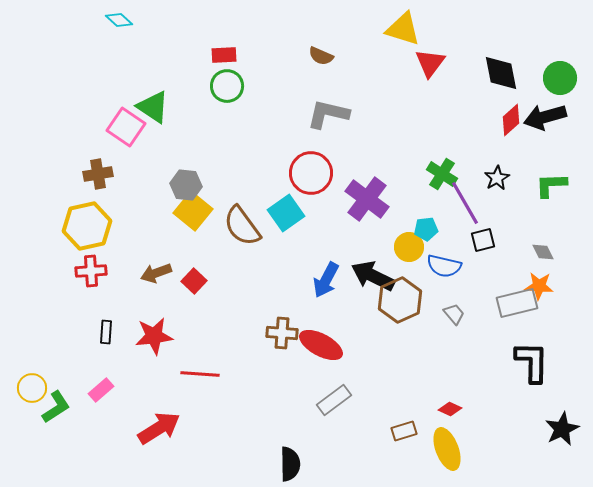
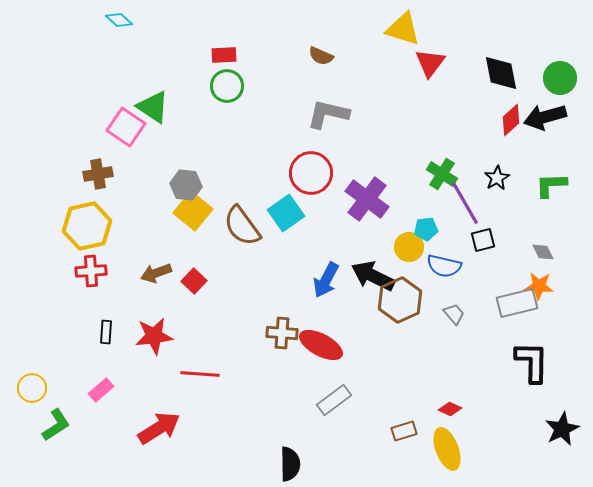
green L-shape at (56, 407): moved 18 px down
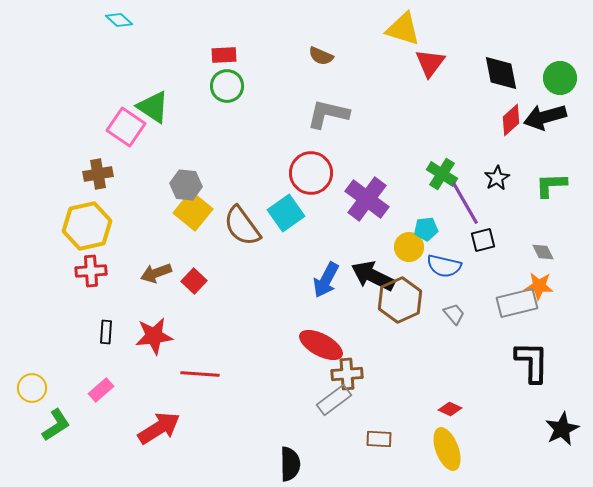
brown cross at (282, 333): moved 65 px right, 41 px down; rotated 8 degrees counterclockwise
brown rectangle at (404, 431): moved 25 px left, 8 px down; rotated 20 degrees clockwise
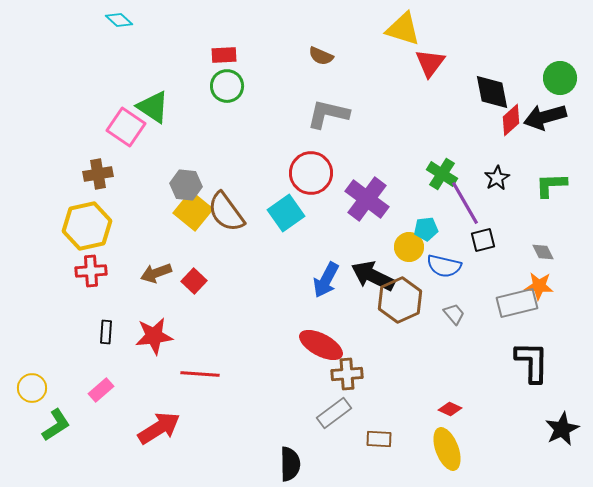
black diamond at (501, 73): moved 9 px left, 19 px down
brown semicircle at (242, 226): moved 16 px left, 14 px up
gray rectangle at (334, 400): moved 13 px down
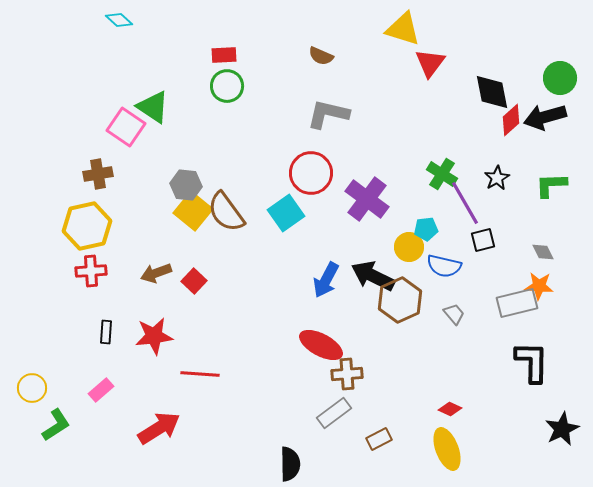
brown rectangle at (379, 439): rotated 30 degrees counterclockwise
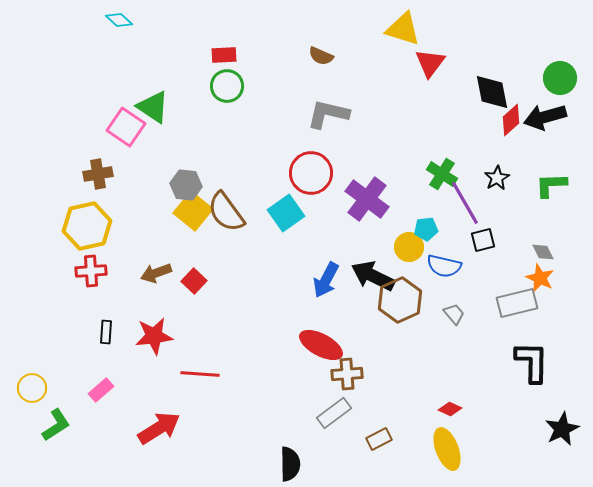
orange star at (539, 286): moved 1 px right, 8 px up; rotated 20 degrees clockwise
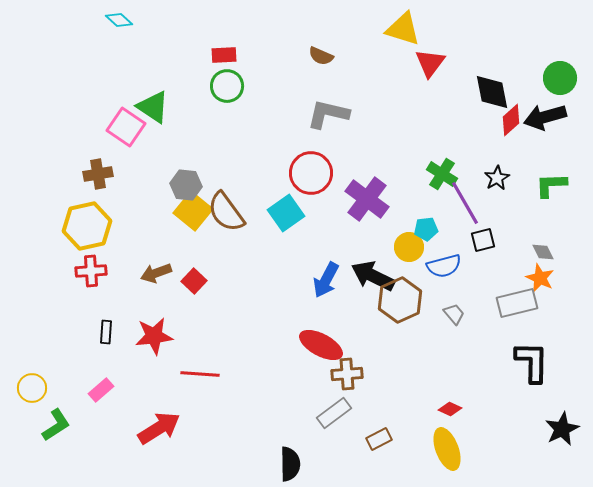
blue semicircle at (444, 266): rotated 28 degrees counterclockwise
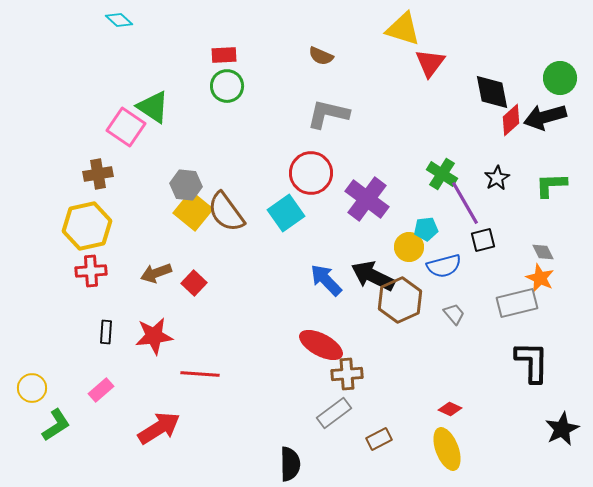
blue arrow at (326, 280): rotated 108 degrees clockwise
red square at (194, 281): moved 2 px down
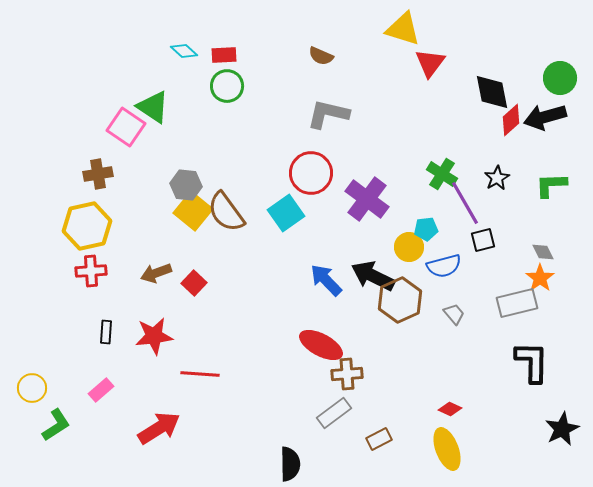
cyan diamond at (119, 20): moved 65 px right, 31 px down
orange star at (540, 278): rotated 12 degrees clockwise
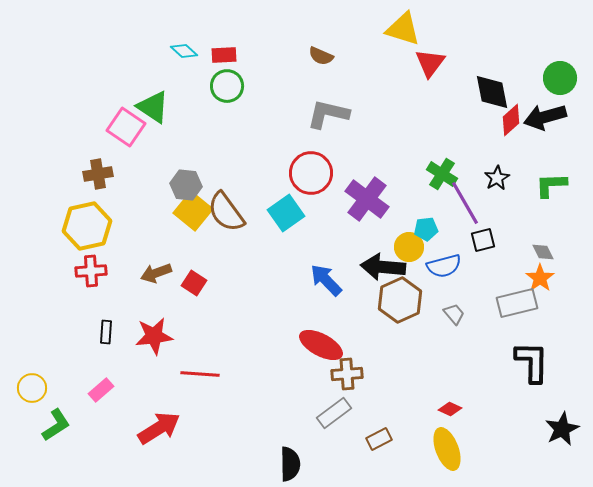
black arrow at (373, 276): moved 10 px right, 9 px up; rotated 21 degrees counterclockwise
red square at (194, 283): rotated 10 degrees counterclockwise
